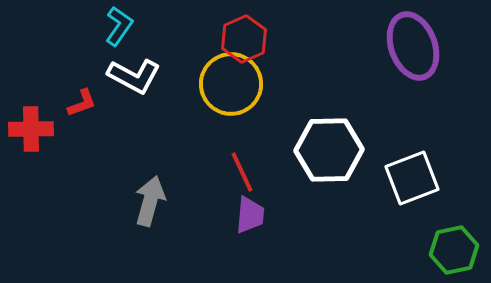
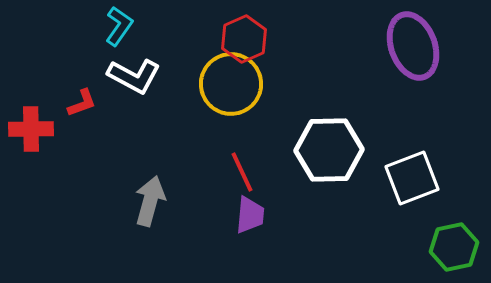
green hexagon: moved 3 px up
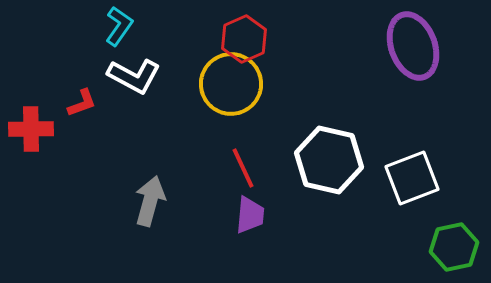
white hexagon: moved 10 px down; rotated 14 degrees clockwise
red line: moved 1 px right, 4 px up
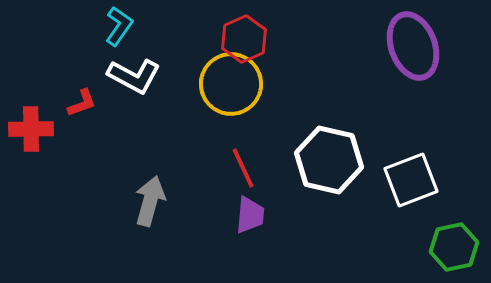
white square: moved 1 px left, 2 px down
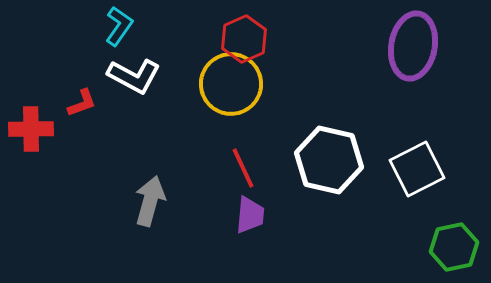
purple ellipse: rotated 30 degrees clockwise
white square: moved 6 px right, 11 px up; rotated 6 degrees counterclockwise
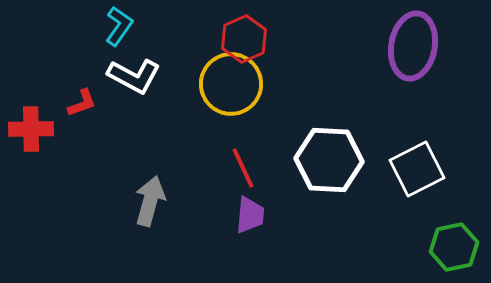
white hexagon: rotated 10 degrees counterclockwise
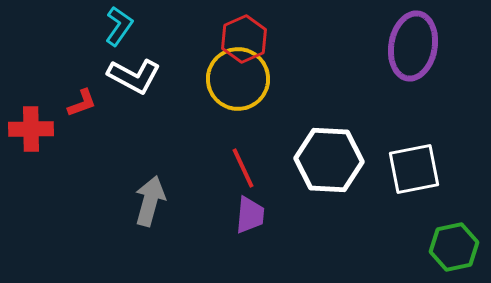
yellow circle: moved 7 px right, 5 px up
white square: moved 3 px left; rotated 16 degrees clockwise
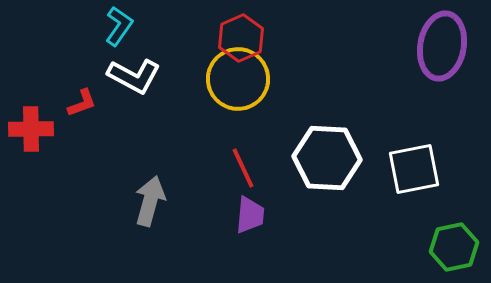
red hexagon: moved 3 px left, 1 px up
purple ellipse: moved 29 px right
white hexagon: moved 2 px left, 2 px up
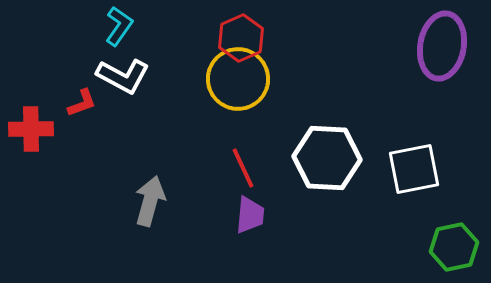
white L-shape: moved 11 px left
